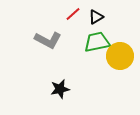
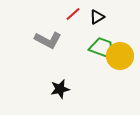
black triangle: moved 1 px right
green trapezoid: moved 5 px right, 6 px down; rotated 32 degrees clockwise
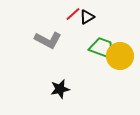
black triangle: moved 10 px left
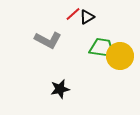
green trapezoid: rotated 12 degrees counterclockwise
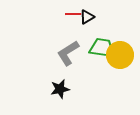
red line: rotated 42 degrees clockwise
gray L-shape: moved 20 px right, 13 px down; rotated 120 degrees clockwise
yellow circle: moved 1 px up
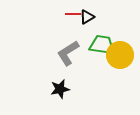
green trapezoid: moved 3 px up
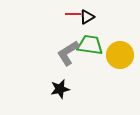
green trapezoid: moved 12 px left
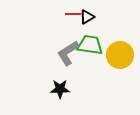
black star: rotated 12 degrees clockwise
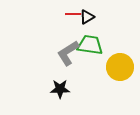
yellow circle: moved 12 px down
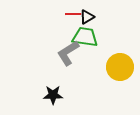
green trapezoid: moved 5 px left, 8 px up
black star: moved 7 px left, 6 px down
